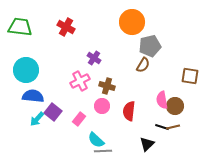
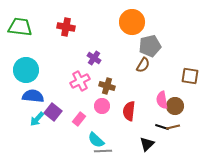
red cross: rotated 18 degrees counterclockwise
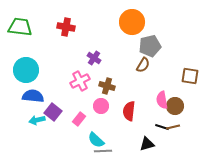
pink circle: moved 1 px left
cyan arrow: moved 1 px down; rotated 35 degrees clockwise
black triangle: rotated 28 degrees clockwise
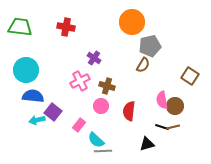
brown square: rotated 24 degrees clockwise
pink rectangle: moved 6 px down
